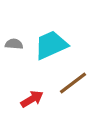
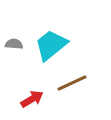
cyan trapezoid: rotated 15 degrees counterclockwise
brown line: moved 1 px left; rotated 12 degrees clockwise
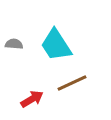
cyan trapezoid: moved 5 px right; rotated 84 degrees counterclockwise
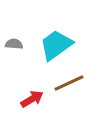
cyan trapezoid: rotated 87 degrees clockwise
brown line: moved 3 px left
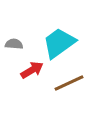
cyan trapezoid: moved 3 px right, 2 px up
red arrow: moved 29 px up
